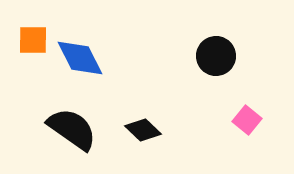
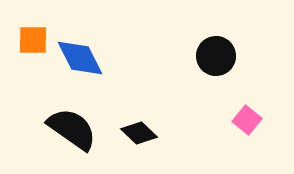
black diamond: moved 4 px left, 3 px down
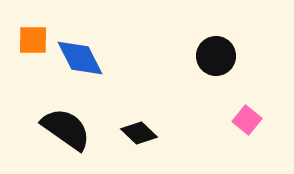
black semicircle: moved 6 px left
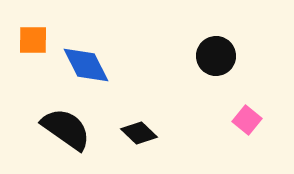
blue diamond: moved 6 px right, 7 px down
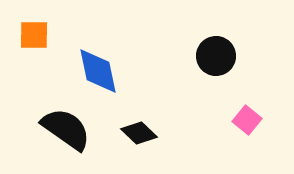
orange square: moved 1 px right, 5 px up
blue diamond: moved 12 px right, 6 px down; rotated 15 degrees clockwise
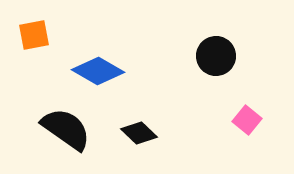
orange square: rotated 12 degrees counterclockwise
blue diamond: rotated 48 degrees counterclockwise
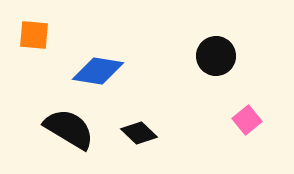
orange square: rotated 16 degrees clockwise
blue diamond: rotated 21 degrees counterclockwise
pink square: rotated 12 degrees clockwise
black semicircle: moved 3 px right; rotated 4 degrees counterclockwise
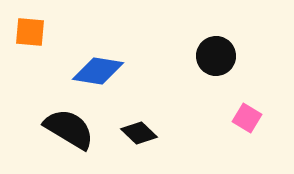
orange square: moved 4 px left, 3 px up
pink square: moved 2 px up; rotated 20 degrees counterclockwise
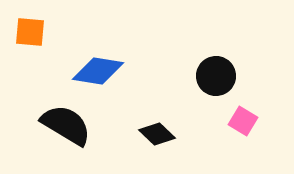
black circle: moved 20 px down
pink square: moved 4 px left, 3 px down
black semicircle: moved 3 px left, 4 px up
black diamond: moved 18 px right, 1 px down
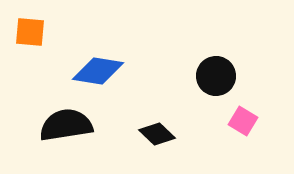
black semicircle: rotated 40 degrees counterclockwise
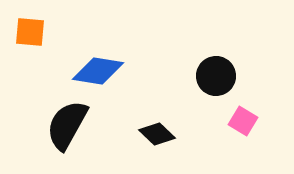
black semicircle: moved 1 px right; rotated 52 degrees counterclockwise
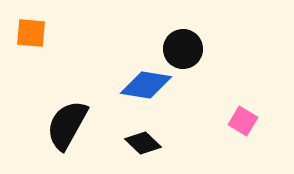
orange square: moved 1 px right, 1 px down
blue diamond: moved 48 px right, 14 px down
black circle: moved 33 px left, 27 px up
black diamond: moved 14 px left, 9 px down
